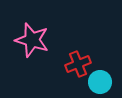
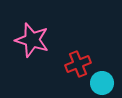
cyan circle: moved 2 px right, 1 px down
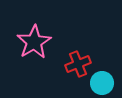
pink star: moved 2 px right, 2 px down; rotated 24 degrees clockwise
